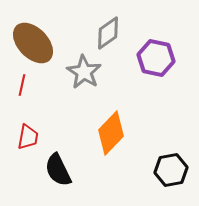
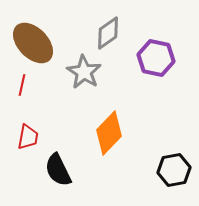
orange diamond: moved 2 px left
black hexagon: moved 3 px right
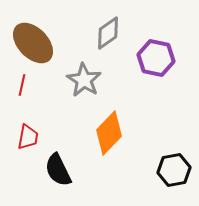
gray star: moved 8 px down
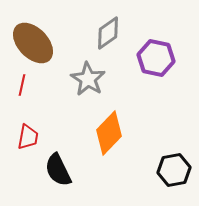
gray star: moved 4 px right, 1 px up
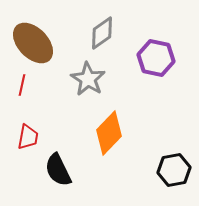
gray diamond: moved 6 px left
